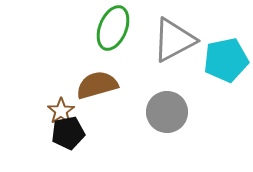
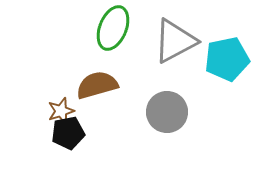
gray triangle: moved 1 px right, 1 px down
cyan pentagon: moved 1 px right, 1 px up
brown star: rotated 16 degrees clockwise
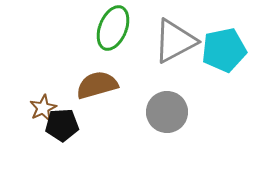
cyan pentagon: moved 3 px left, 9 px up
brown star: moved 18 px left, 3 px up; rotated 8 degrees counterclockwise
black pentagon: moved 6 px left, 8 px up; rotated 8 degrees clockwise
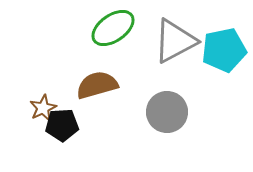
green ellipse: rotated 33 degrees clockwise
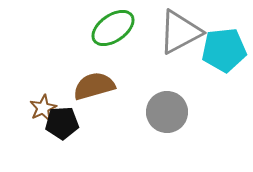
gray triangle: moved 5 px right, 9 px up
cyan pentagon: rotated 6 degrees clockwise
brown semicircle: moved 3 px left, 1 px down
black pentagon: moved 2 px up
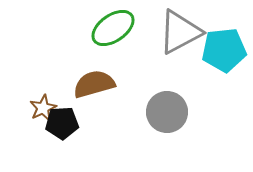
brown semicircle: moved 2 px up
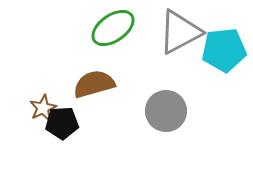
gray circle: moved 1 px left, 1 px up
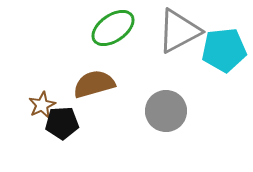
gray triangle: moved 1 px left, 1 px up
brown star: moved 1 px left, 3 px up
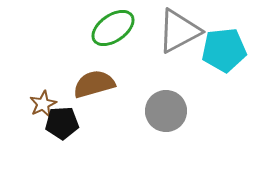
brown star: moved 1 px right, 1 px up
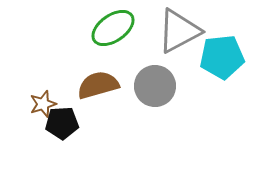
cyan pentagon: moved 2 px left, 7 px down
brown semicircle: moved 4 px right, 1 px down
brown star: rotated 8 degrees clockwise
gray circle: moved 11 px left, 25 px up
